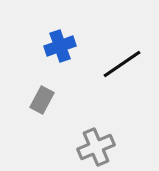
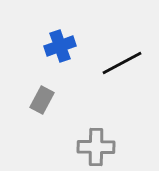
black line: moved 1 px up; rotated 6 degrees clockwise
gray cross: rotated 24 degrees clockwise
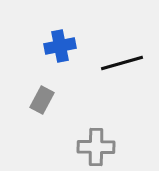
blue cross: rotated 8 degrees clockwise
black line: rotated 12 degrees clockwise
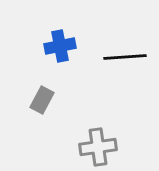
black line: moved 3 px right, 6 px up; rotated 12 degrees clockwise
gray cross: moved 2 px right; rotated 9 degrees counterclockwise
